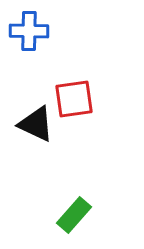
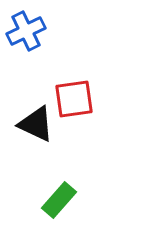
blue cross: moved 3 px left; rotated 27 degrees counterclockwise
green rectangle: moved 15 px left, 15 px up
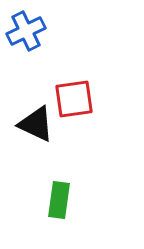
green rectangle: rotated 33 degrees counterclockwise
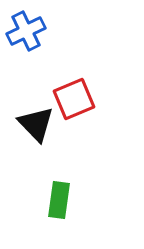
red square: rotated 15 degrees counterclockwise
black triangle: rotated 21 degrees clockwise
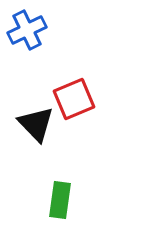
blue cross: moved 1 px right, 1 px up
green rectangle: moved 1 px right
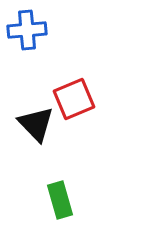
blue cross: rotated 21 degrees clockwise
green rectangle: rotated 24 degrees counterclockwise
